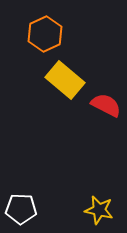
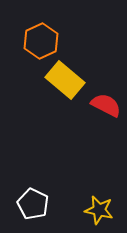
orange hexagon: moved 4 px left, 7 px down
white pentagon: moved 12 px right, 5 px up; rotated 24 degrees clockwise
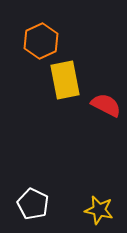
yellow rectangle: rotated 39 degrees clockwise
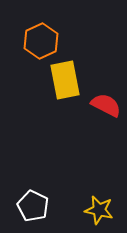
white pentagon: moved 2 px down
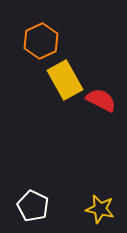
yellow rectangle: rotated 18 degrees counterclockwise
red semicircle: moved 5 px left, 5 px up
yellow star: moved 1 px right, 1 px up
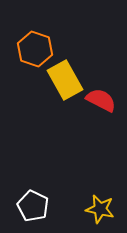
orange hexagon: moved 6 px left, 8 px down; rotated 16 degrees counterclockwise
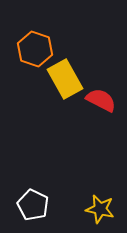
yellow rectangle: moved 1 px up
white pentagon: moved 1 px up
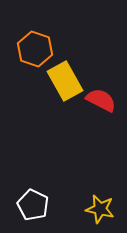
yellow rectangle: moved 2 px down
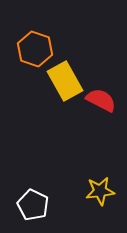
yellow star: moved 18 px up; rotated 20 degrees counterclockwise
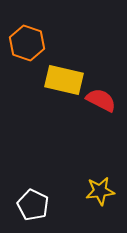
orange hexagon: moved 8 px left, 6 px up
yellow rectangle: moved 1 px left, 1 px up; rotated 48 degrees counterclockwise
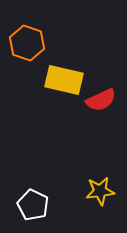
red semicircle: rotated 128 degrees clockwise
